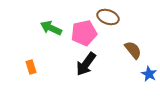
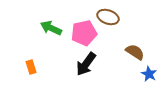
brown semicircle: moved 2 px right, 2 px down; rotated 18 degrees counterclockwise
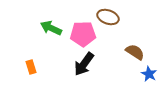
pink pentagon: moved 1 px left, 1 px down; rotated 10 degrees clockwise
black arrow: moved 2 px left
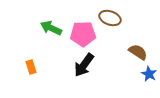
brown ellipse: moved 2 px right, 1 px down
brown semicircle: moved 3 px right
black arrow: moved 1 px down
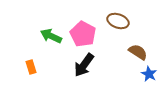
brown ellipse: moved 8 px right, 3 px down
green arrow: moved 8 px down
pink pentagon: rotated 30 degrees clockwise
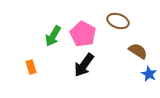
green arrow: moved 2 px right; rotated 85 degrees counterclockwise
brown semicircle: moved 1 px up
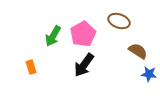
brown ellipse: moved 1 px right
pink pentagon: rotated 15 degrees clockwise
blue star: rotated 21 degrees counterclockwise
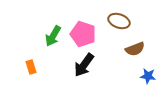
pink pentagon: rotated 25 degrees counterclockwise
brown semicircle: moved 3 px left, 2 px up; rotated 126 degrees clockwise
blue star: moved 1 px left, 2 px down
